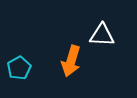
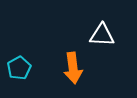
orange arrow: moved 2 px right, 7 px down; rotated 24 degrees counterclockwise
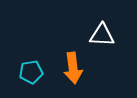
cyan pentagon: moved 12 px right, 4 px down; rotated 20 degrees clockwise
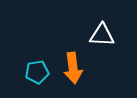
cyan pentagon: moved 6 px right
